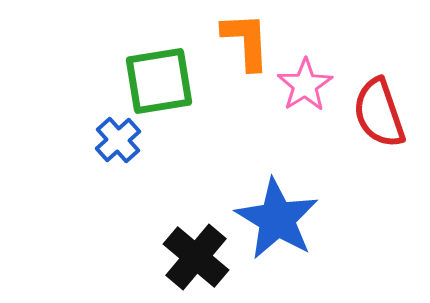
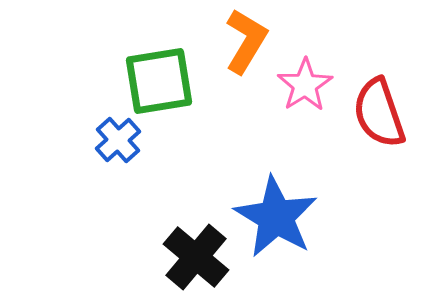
orange L-shape: rotated 34 degrees clockwise
blue star: moved 1 px left, 2 px up
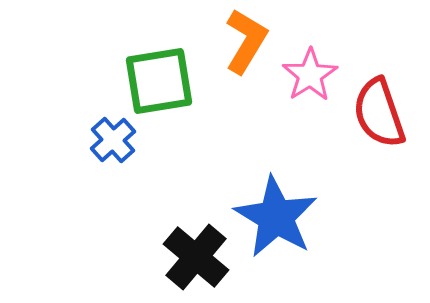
pink star: moved 5 px right, 10 px up
blue cross: moved 5 px left
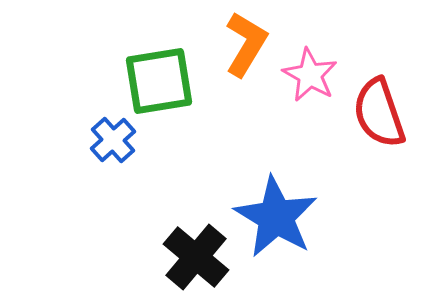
orange L-shape: moved 3 px down
pink star: rotated 10 degrees counterclockwise
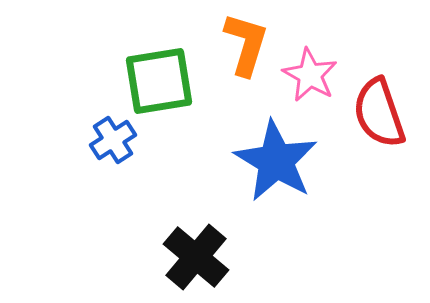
orange L-shape: rotated 14 degrees counterclockwise
blue cross: rotated 9 degrees clockwise
blue star: moved 56 px up
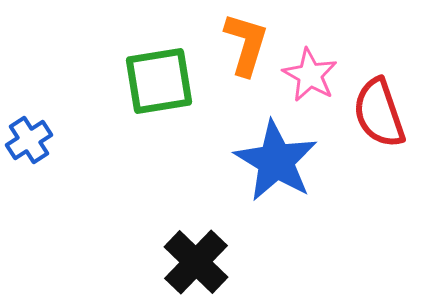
blue cross: moved 84 px left
black cross: moved 5 px down; rotated 4 degrees clockwise
